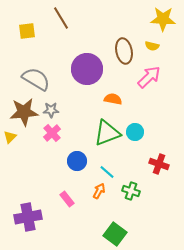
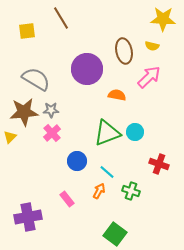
orange semicircle: moved 4 px right, 4 px up
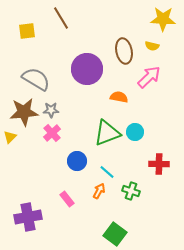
orange semicircle: moved 2 px right, 2 px down
red cross: rotated 18 degrees counterclockwise
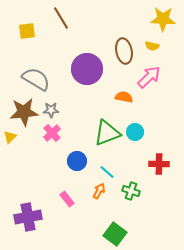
orange semicircle: moved 5 px right
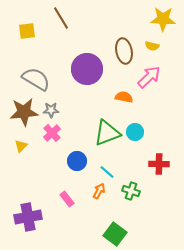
yellow triangle: moved 11 px right, 9 px down
